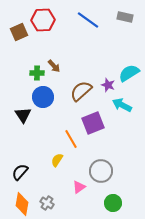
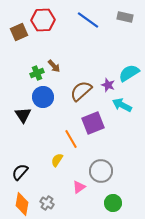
green cross: rotated 24 degrees counterclockwise
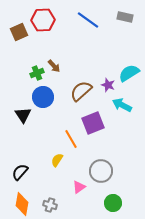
gray cross: moved 3 px right, 2 px down; rotated 16 degrees counterclockwise
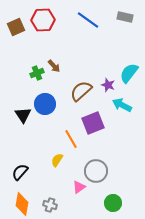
brown square: moved 3 px left, 5 px up
cyan semicircle: rotated 20 degrees counterclockwise
blue circle: moved 2 px right, 7 px down
gray circle: moved 5 px left
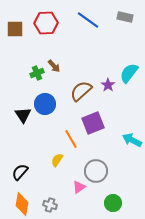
red hexagon: moved 3 px right, 3 px down
brown square: moved 1 px left, 2 px down; rotated 24 degrees clockwise
purple star: rotated 16 degrees clockwise
cyan arrow: moved 10 px right, 35 px down
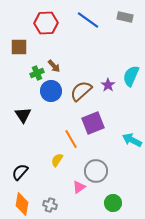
brown square: moved 4 px right, 18 px down
cyan semicircle: moved 2 px right, 3 px down; rotated 15 degrees counterclockwise
blue circle: moved 6 px right, 13 px up
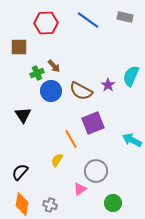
brown semicircle: rotated 110 degrees counterclockwise
pink triangle: moved 1 px right, 2 px down
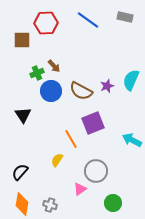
brown square: moved 3 px right, 7 px up
cyan semicircle: moved 4 px down
purple star: moved 1 px left, 1 px down; rotated 16 degrees clockwise
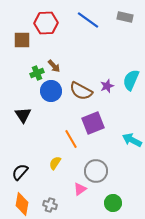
yellow semicircle: moved 2 px left, 3 px down
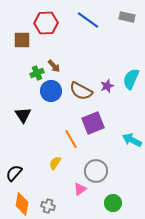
gray rectangle: moved 2 px right
cyan semicircle: moved 1 px up
black semicircle: moved 6 px left, 1 px down
gray cross: moved 2 px left, 1 px down
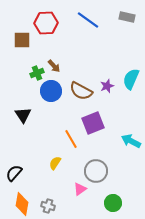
cyan arrow: moved 1 px left, 1 px down
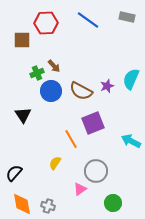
orange diamond: rotated 20 degrees counterclockwise
